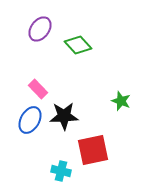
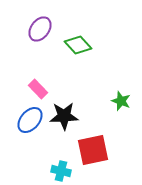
blue ellipse: rotated 12 degrees clockwise
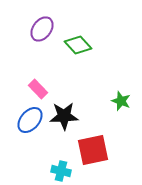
purple ellipse: moved 2 px right
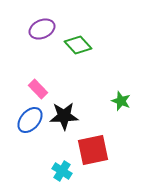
purple ellipse: rotated 30 degrees clockwise
cyan cross: moved 1 px right; rotated 18 degrees clockwise
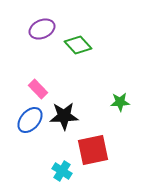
green star: moved 1 px left, 1 px down; rotated 24 degrees counterclockwise
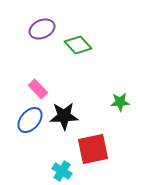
red square: moved 1 px up
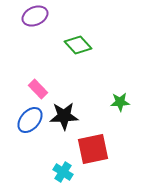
purple ellipse: moved 7 px left, 13 px up
cyan cross: moved 1 px right, 1 px down
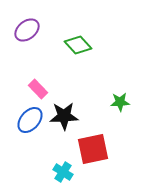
purple ellipse: moved 8 px left, 14 px down; rotated 15 degrees counterclockwise
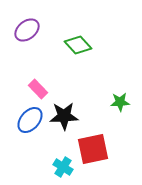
cyan cross: moved 5 px up
